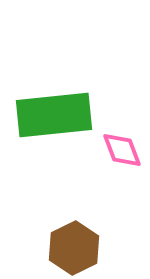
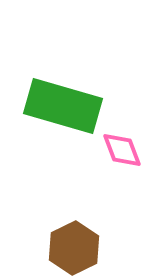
green rectangle: moved 9 px right, 9 px up; rotated 22 degrees clockwise
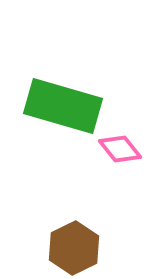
pink diamond: moved 2 px left, 1 px up; rotated 18 degrees counterclockwise
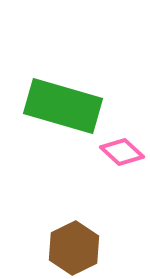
pink diamond: moved 2 px right, 3 px down; rotated 9 degrees counterclockwise
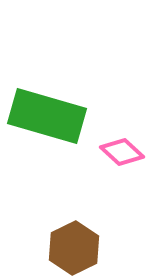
green rectangle: moved 16 px left, 10 px down
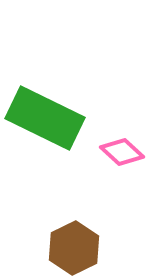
green rectangle: moved 2 px left, 2 px down; rotated 10 degrees clockwise
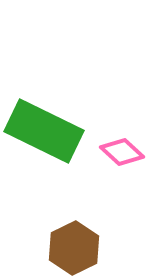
green rectangle: moved 1 px left, 13 px down
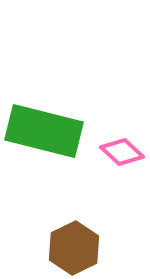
green rectangle: rotated 12 degrees counterclockwise
